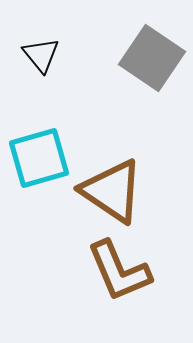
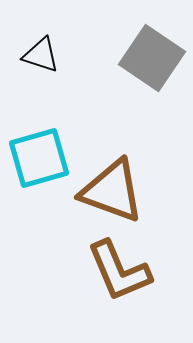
black triangle: rotated 33 degrees counterclockwise
brown triangle: rotated 14 degrees counterclockwise
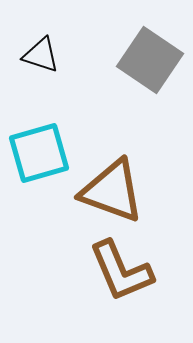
gray square: moved 2 px left, 2 px down
cyan square: moved 5 px up
brown L-shape: moved 2 px right
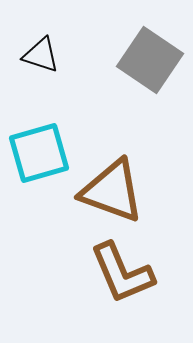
brown L-shape: moved 1 px right, 2 px down
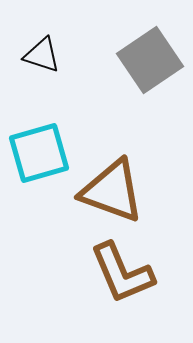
black triangle: moved 1 px right
gray square: rotated 22 degrees clockwise
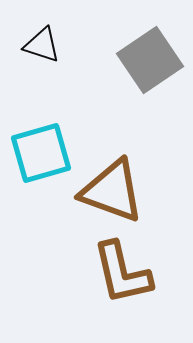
black triangle: moved 10 px up
cyan square: moved 2 px right
brown L-shape: rotated 10 degrees clockwise
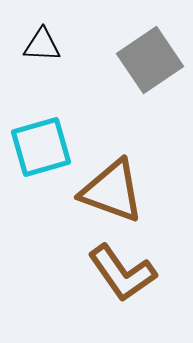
black triangle: rotated 15 degrees counterclockwise
cyan square: moved 6 px up
brown L-shape: rotated 22 degrees counterclockwise
